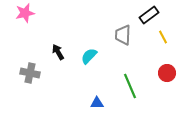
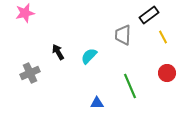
gray cross: rotated 36 degrees counterclockwise
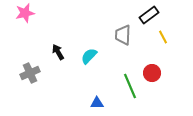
red circle: moved 15 px left
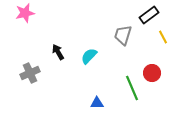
gray trapezoid: rotated 15 degrees clockwise
green line: moved 2 px right, 2 px down
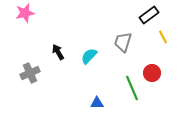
gray trapezoid: moved 7 px down
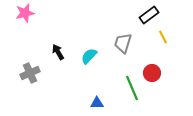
gray trapezoid: moved 1 px down
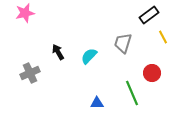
green line: moved 5 px down
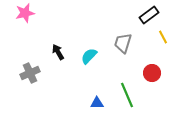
green line: moved 5 px left, 2 px down
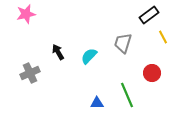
pink star: moved 1 px right, 1 px down
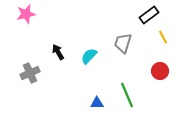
red circle: moved 8 px right, 2 px up
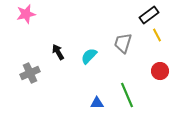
yellow line: moved 6 px left, 2 px up
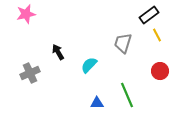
cyan semicircle: moved 9 px down
